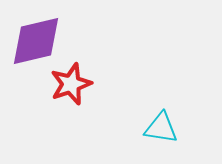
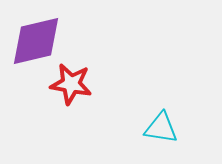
red star: rotated 30 degrees clockwise
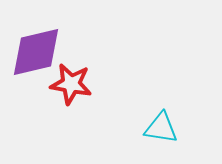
purple diamond: moved 11 px down
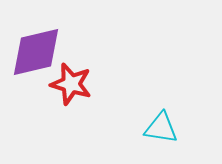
red star: rotated 6 degrees clockwise
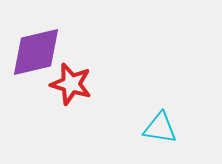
cyan triangle: moved 1 px left
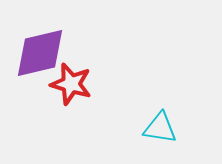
purple diamond: moved 4 px right, 1 px down
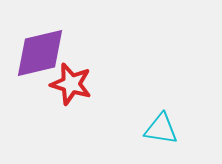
cyan triangle: moved 1 px right, 1 px down
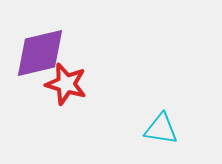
red star: moved 5 px left
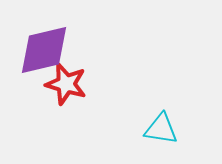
purple diamond: moved 4 px right, 3 px up
